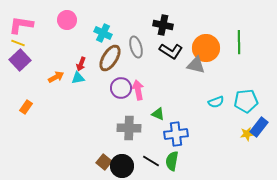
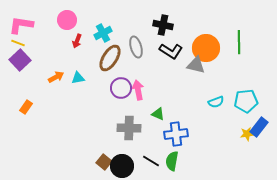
cyan cross: rotated 36 degrees clockwise
red arrow: moved 4 px left, 23 px up
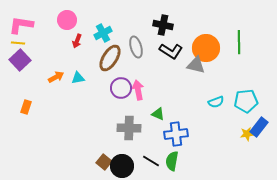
yellow line: rotated 16 degrees counterclockwise
orange rectangle: rotated 16 degrees counterclockwise
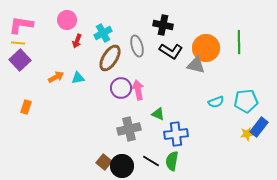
gray ellipse: moved 1 px right, 1 px up
gray cross: moved 1 px down; rotated 15 degrees counterclockwise
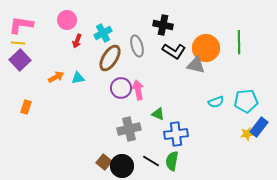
black L-shape: moved 3 px right
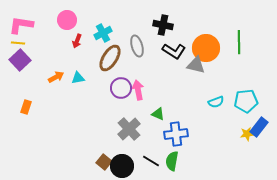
gray cross: rotated 30 degrees counterclockwise
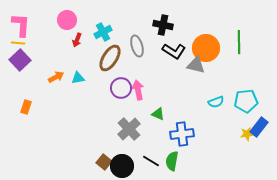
pink L-shape: rotated 85 degrees clockwise
cyan cross: moved 1 px up
red arrow: moved 1 px up
blue cross: moved 6 px right
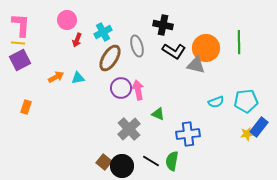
purple square: rotated 15 degrees clockwise
blue cross: moved 6 px right
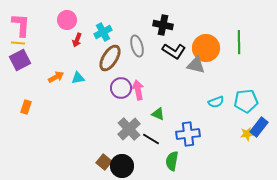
black line: moved 22 px up
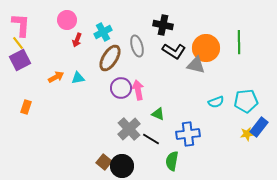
yellow line: rotated 48 degrees clockwise
